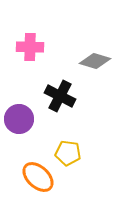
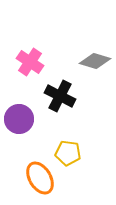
pink cross: moved 15 px down; rotated 32 degrees clockwise
orange ellipse: moved 2 px right, 1 px down; rotated 16 degrees clockwise
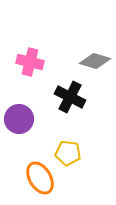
pink cross: rotated 20 degrees counterclockwise
black cross: moved 10 px right, 1 px down
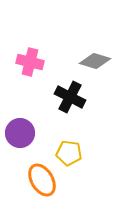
purple circle: moved 1 px right, 14 px down
yellow pentagon: moved 1 px right
orange ellipse: moved 2 px right, 2 px down
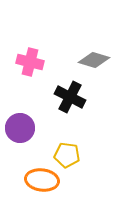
gray diamond: moved 1 px left, 1 px up
purple circle: moved 5 px up
yellow pentagon: moved 2 px left, 2 px down
orange ellipse: rotated 52 degrees counterclockwise
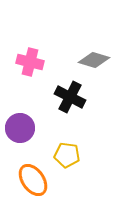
orange ellipse: moved 9 px left; rotated 48 degrees clockwise
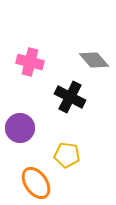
gray diamond: rotated 32 degrees clockwise
orange ellipse: moved 3 px right, 3 px down
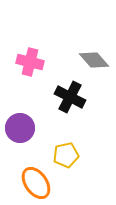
yellow pentagon: moved 1 px left; rotated 20 degrees counterclockwise
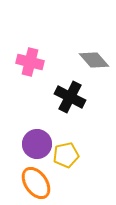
purple circle: moved 17 px right, 16 px down
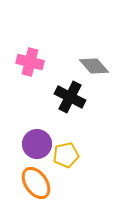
gray diamond: moved 6 px down
